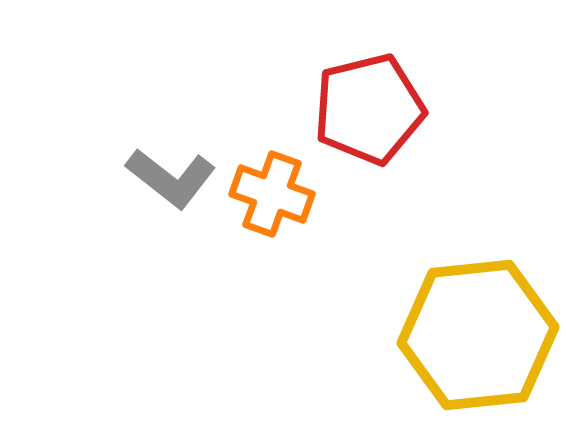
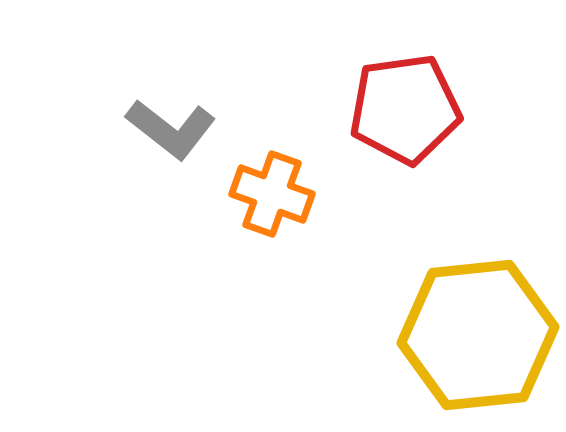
red pentagon: moved 36 px right; rotated 6 degrees clockwise
gray L-shape: moved 49 px up
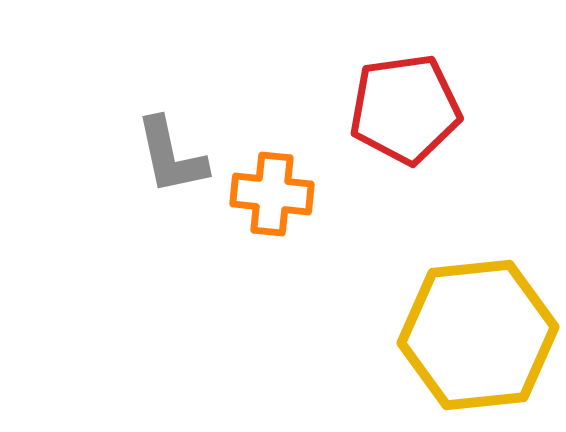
gray L-shape: moved 27 px down; rotated 40 degrees clockwise
orange cross: rotated 14 degrees counterclockwise
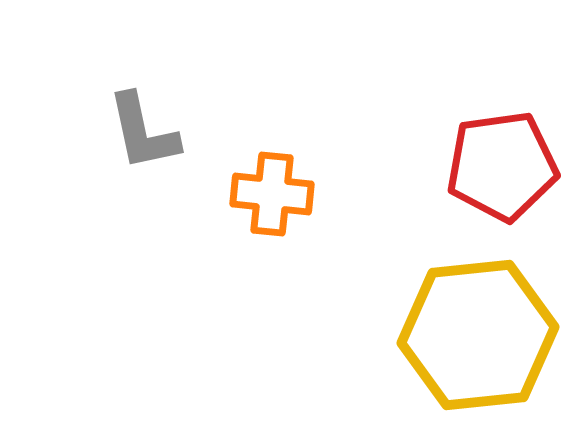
red pentagon: moved 97 px right, 57 px down
gray L-shape: moved 28 px left, 24 px up
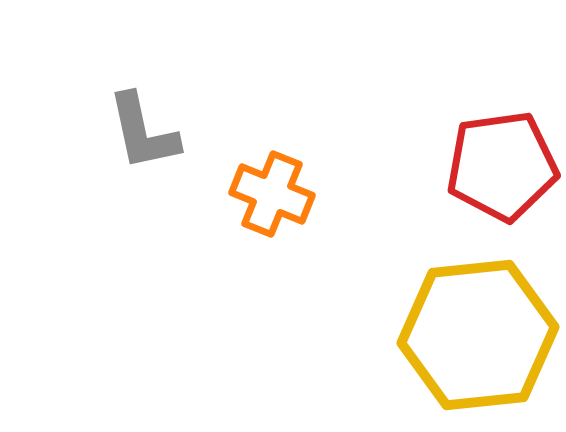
orange cross: rotated 16 degrees clockwise
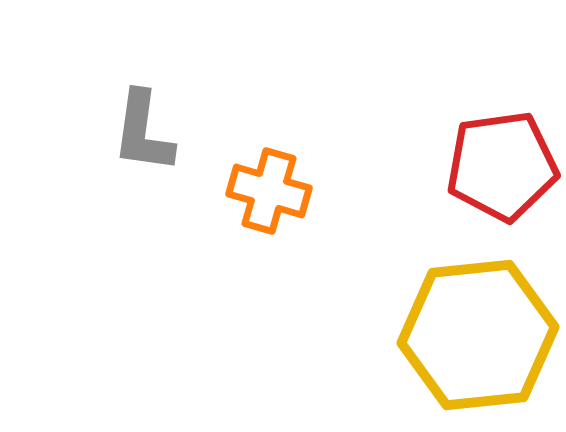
gray L-shape: rotated 20 degrees clockwise
orange cross: moved 3 px left, 3 px up; rotated 6 degrees counterclockwise
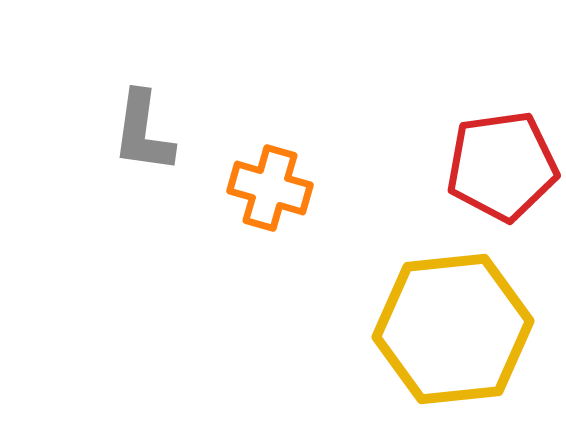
orange cross: moved 1 px right, 3 px up
yellow hexagon: moved 25 px left, 6 px up
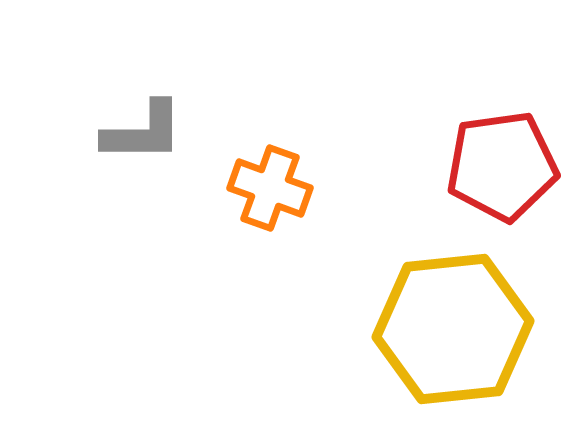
gray L-shape: rotated 98 degrees counterclockwise
orange cross: rotated 4 degrees clockwise
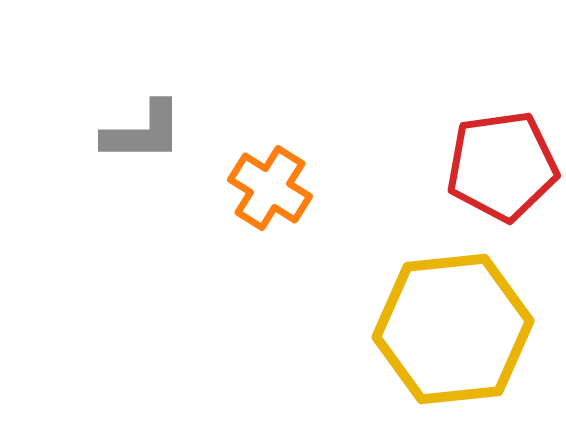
orange cross: rotated 12 degrees clockwise
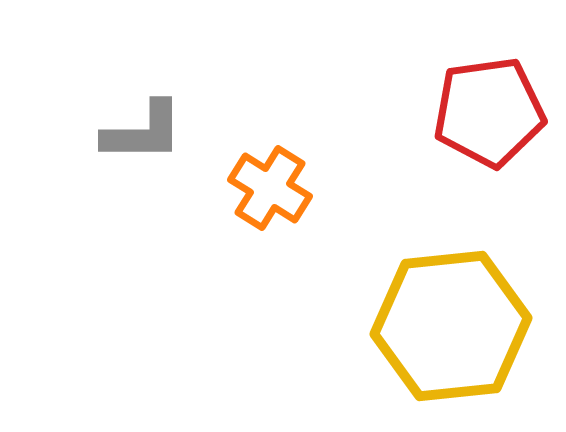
red pentagon: moved 13 px left, 54 px up
yellow hexagon: moved 2 px left, 3 px up
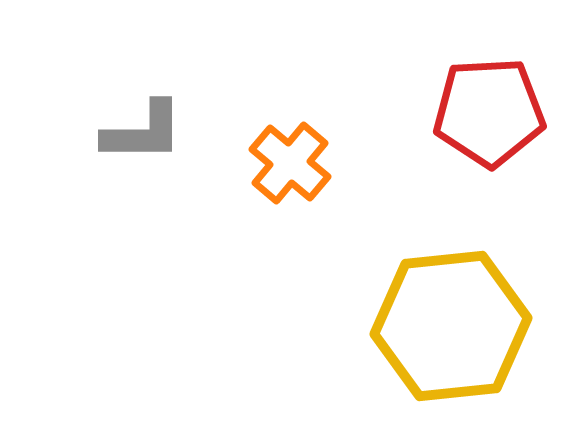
red pentagon: rotated 5 degrees clockwise
orange cross: moved 20 px right, 25 px up; rotated 8 degrees clockwise
